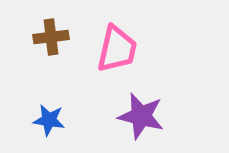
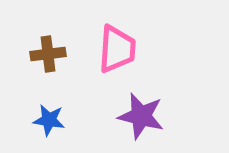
brown cross: moved 3 px left, 17 px down
pink trapezoid: rotated 9 degrees counterclockwise
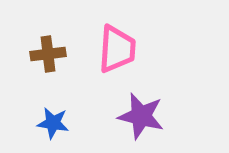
blue star: moved 4 px right, 3 px down
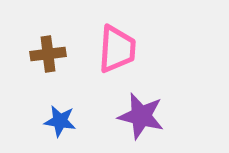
blue star: moved 7 px right, 2 px up
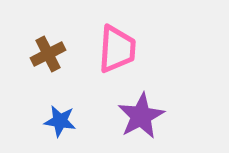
brown cross: rotated 20 degrees counterclockwise
purple star: rotated 30 degrees clockwise
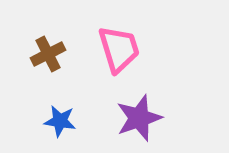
pink trapezoid: moved 2 px right; rotated 21 degrees counterclockwise
purple star: moved 2 px left, 2 px down; rotated 9 degrees clockwise
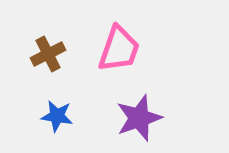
pink trapezoid: rotated 36 degrees clockwise
blue star: moved 3 px left, 5 px up
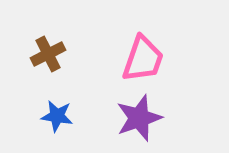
pink trapezoid: moved 24 px right, 10 px down
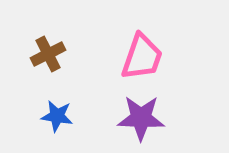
pink trapezoid: moved 1 px left, 2 px up
purple star: moved 2 px right; rotated 21 degrees clockwise
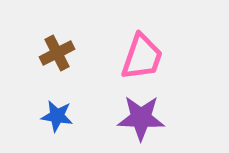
brown cross: moved 9 px right, 1 px up
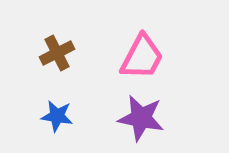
pink trapezoid: rotated 9 degrees clockwise
purple star: rotated 9 degrees clockwise
